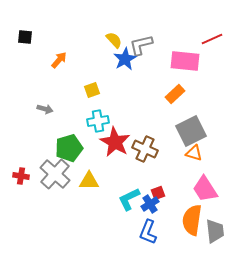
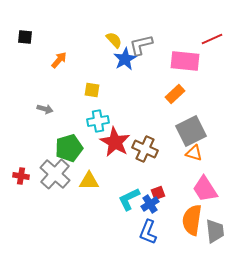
yellow square: rotated 28 degrees clockwise
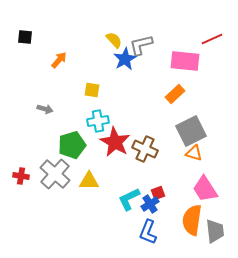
green pentagon: moved 3 px right, 3 px up
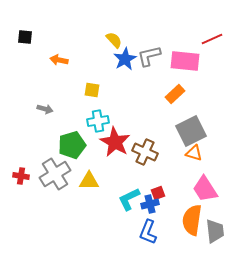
gray L-shape: moved 8 px right, 11 px down
orange arrow: rotated 120 degrees counterclockwise
brown cross: moved 3 px down
gray cross: rotated 16 degrees clockwise
blue cross: rotated 18 degrees clockwise
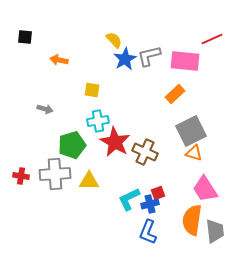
gray cross: rotated 28 degrees clockwise
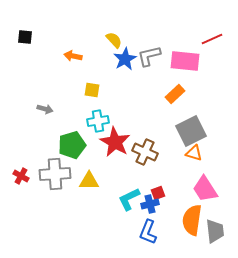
orange arrow: moved 14 px right, 4 px up
red cross: rotated 21 degrees clockwise
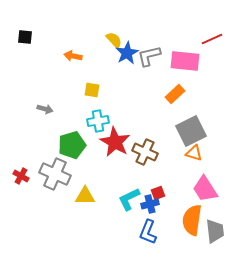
blue star: moved 2 px right, 6 px up
gray cross: rotated 28 degrees clockwise
yellow triangle: moved 4 px left, 15 px down
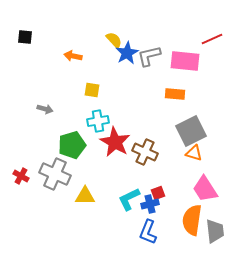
orange rectangle: rotated 48 degrees clockwise
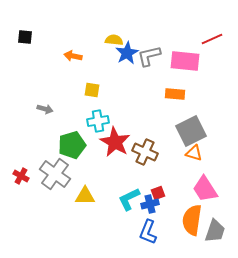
yellow semicircle: rotated 42 degrees counterclockwise
gray cross: rotated 12 degrees clockwise
gray trapezoid: rotated 25 degrees clockwise
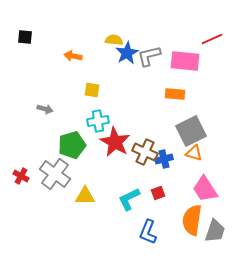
blue cross: moved 14 px right, 45 px up
